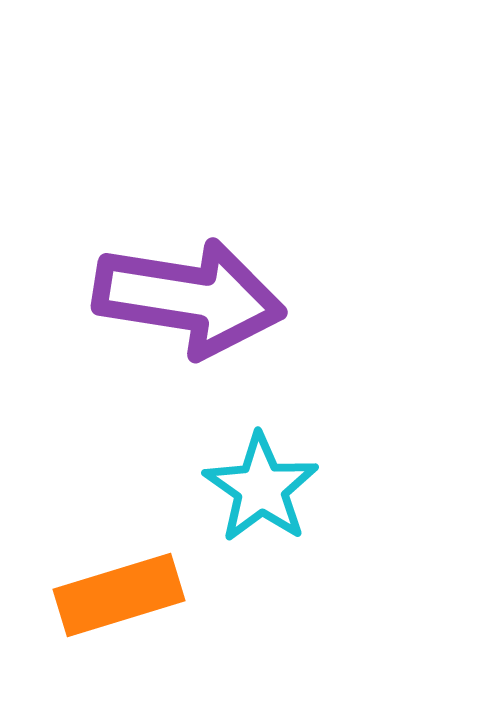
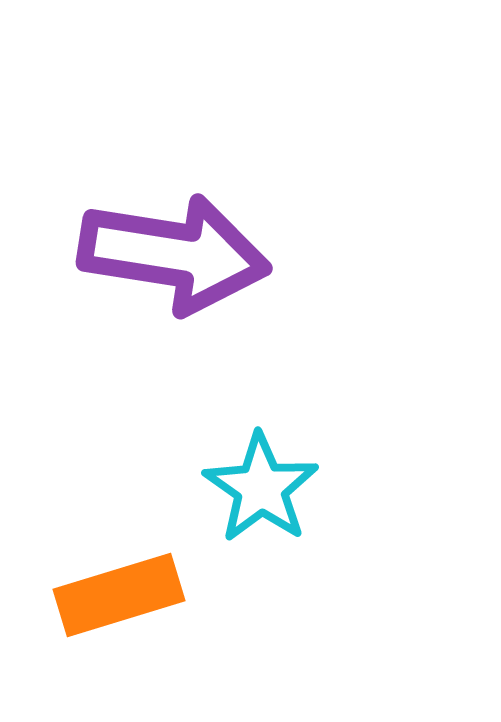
purple arrow: moved 15 px left, 44 px up
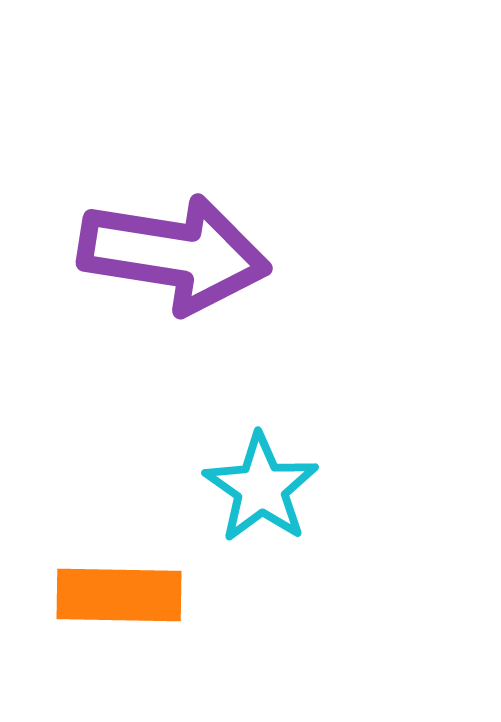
orange rectangle: rotated 18 degrees clockwise
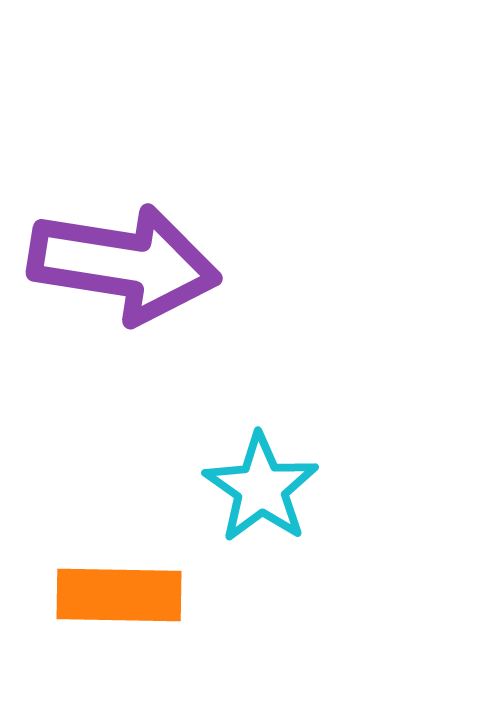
purple arrow: moved 50 px left, 10 px down
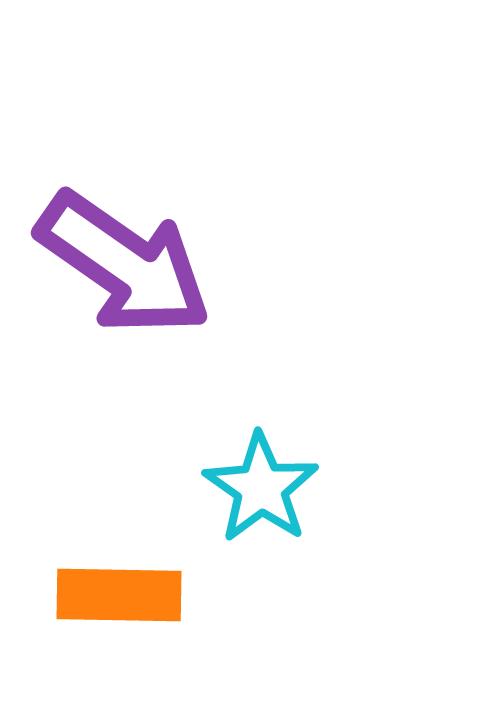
purple arrow: rotated 26 degrees clockwise
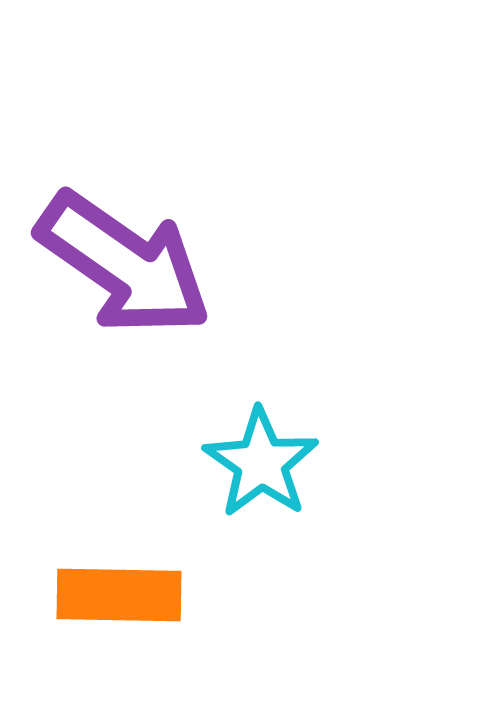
cyan star: moved 25 px up
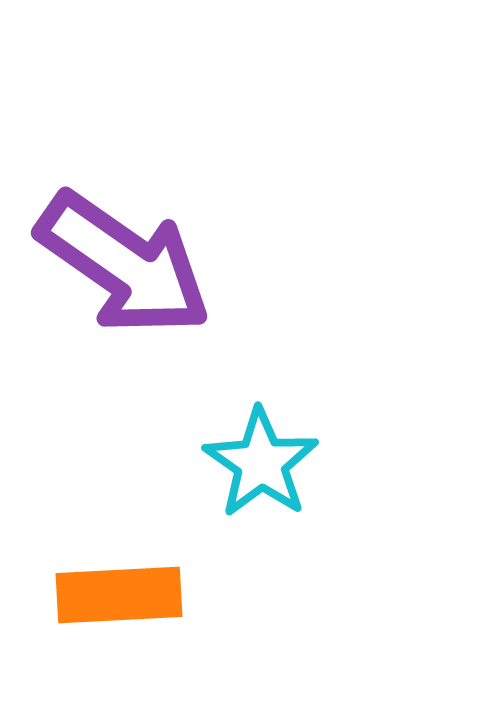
orange rectangle: rotated 4 degrees counterclockwise
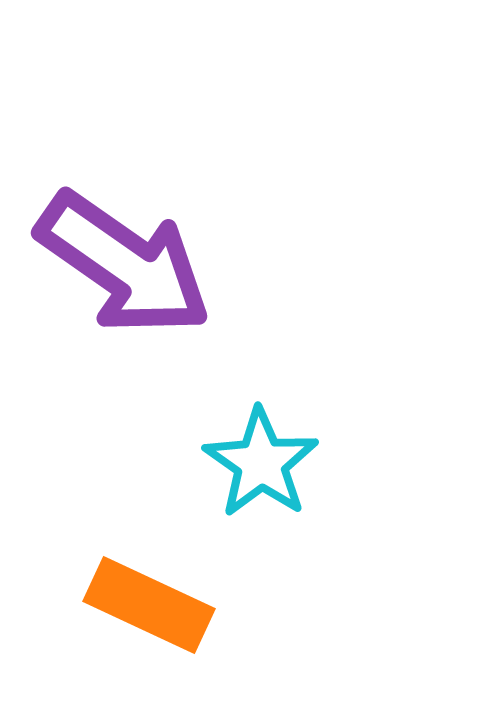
orange rectangle: moved 30 px right, 10 px down; rotated 28 degrees clockwise
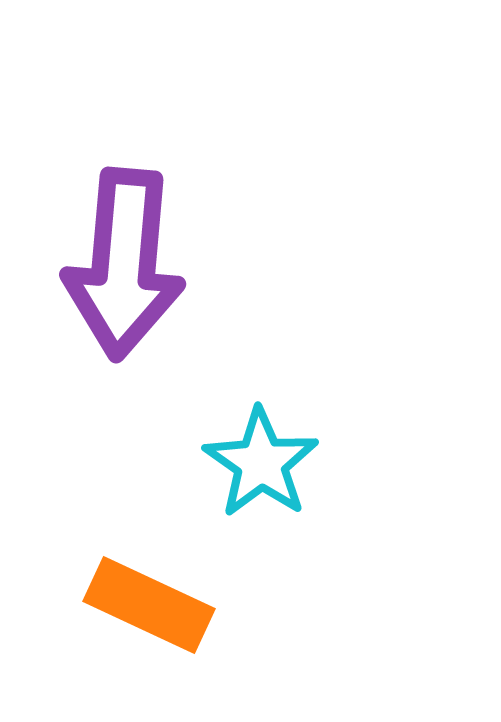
purple arrow: rotated 60 degrees clockwise
